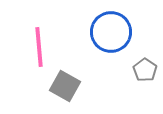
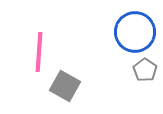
blue circle: moved 24 px right
pink line: moved 5 px down; rotated 9 degrees clockwise
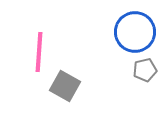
gray pentagon: rotated 25 degrees clockwise
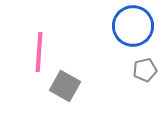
blue circle: moved 2 px left, 6 px up
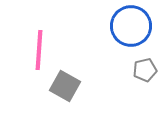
blue circle: moved 2 px left
pink line: moved 2 px up
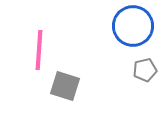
blue circle: moved 2 px right
gray square: rotated 12 degrees counterclockwise
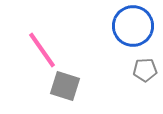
pink line: moved 3 px right; rotated 39 degrees counterclockwise
gray pentagon: rotated 10 degrees clockwise
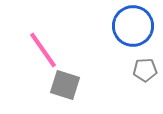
pink line: moved 1 px right
gray square: moved 1 px up
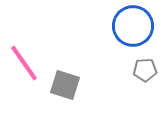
pink line: moved 19 px left, 13 px down
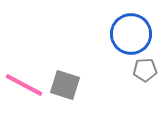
blue circle: moved 2 px left, 8 px down
pink line: moved 22 px down; rotated 27 degrees counterclockwise
